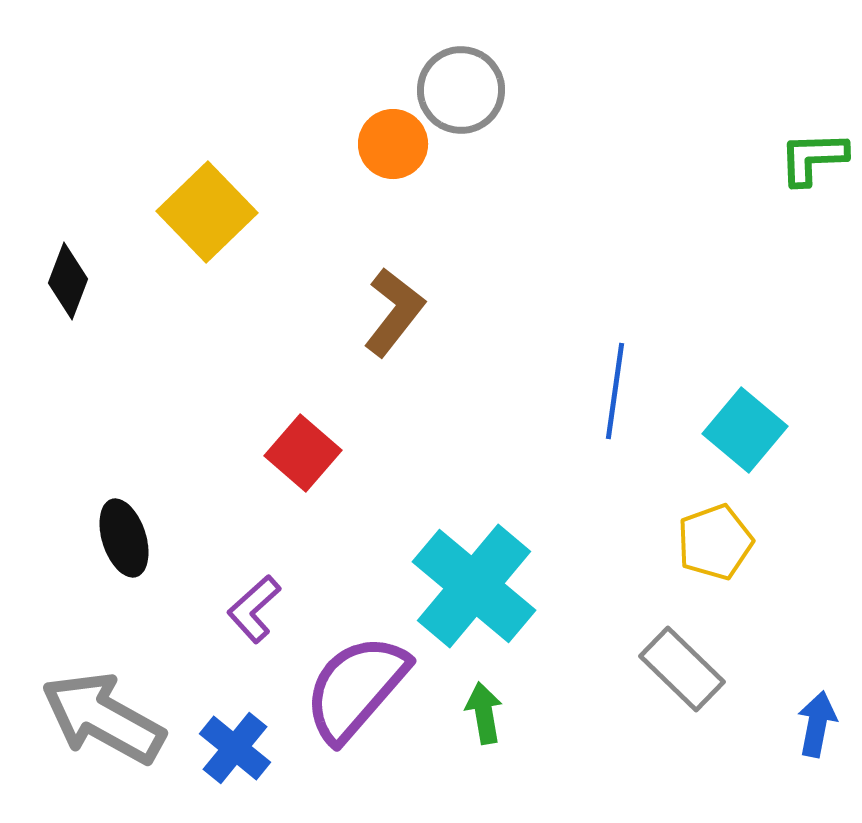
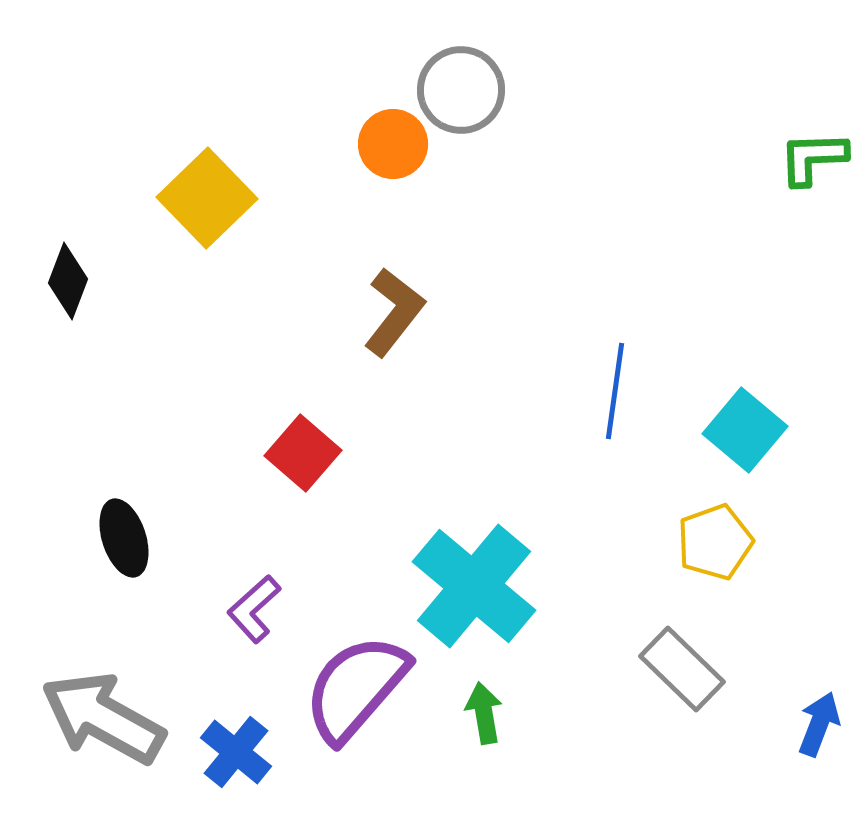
yellow square: moved 14 px up
blue arrow: moved 2 px right; rotated 10 degrees clockwise
blue cross: moved 1 px right, 4 px down
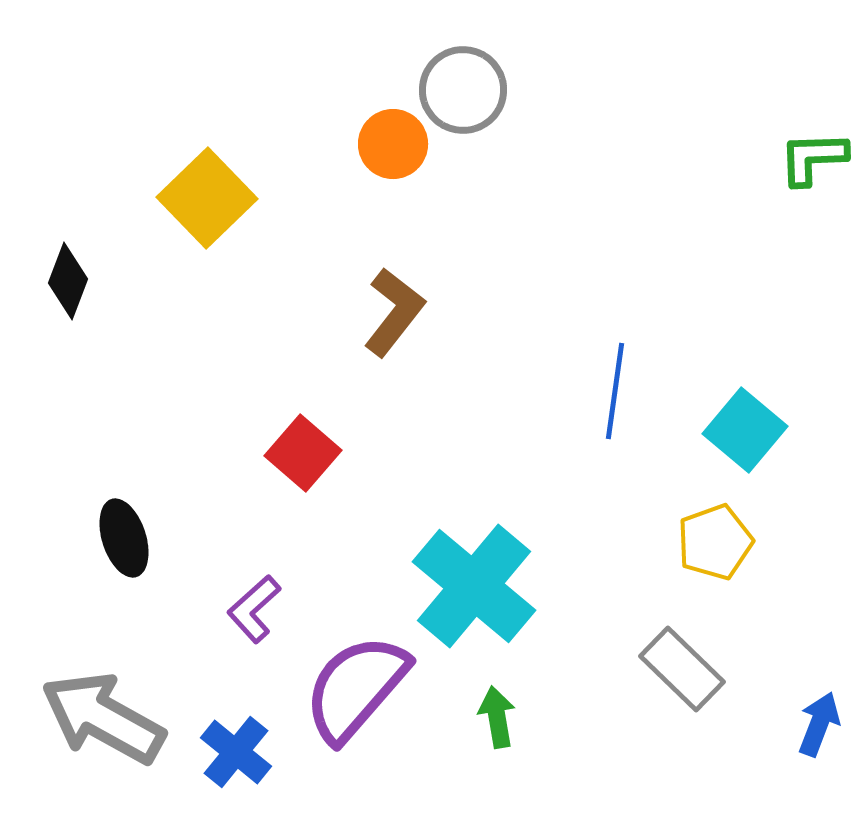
gray circle: moved 2 px right
green arrow: moved 13 px right, 4 px down
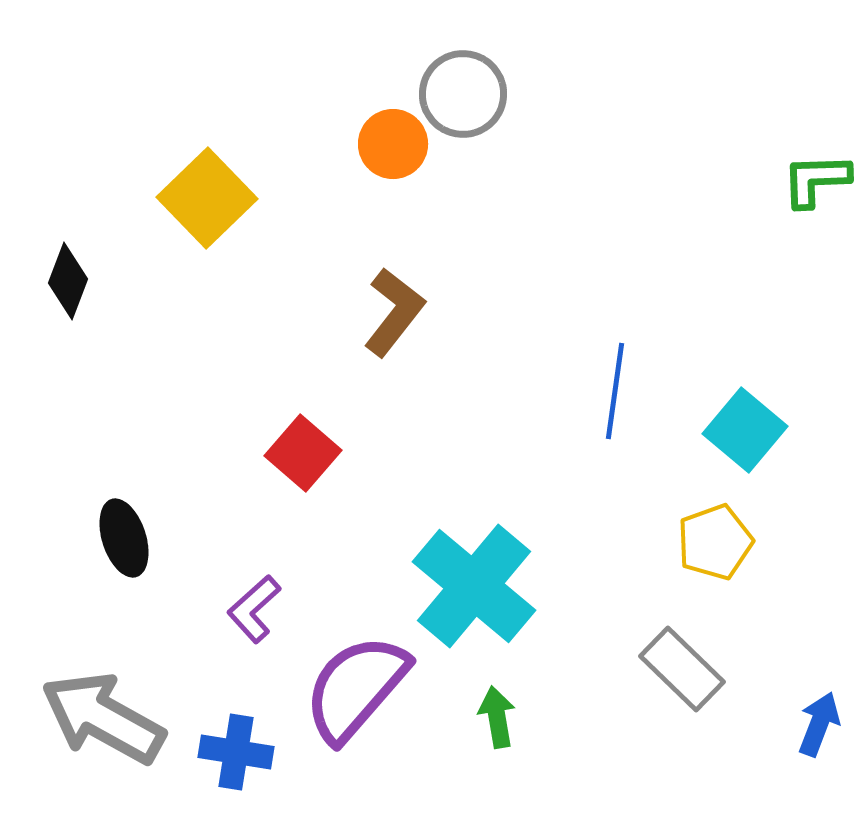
gray circle: moved 4 px down
green L-shape: moved 3 px right, 22 px down
blue cross: rotated 30 degrees counterclockwise
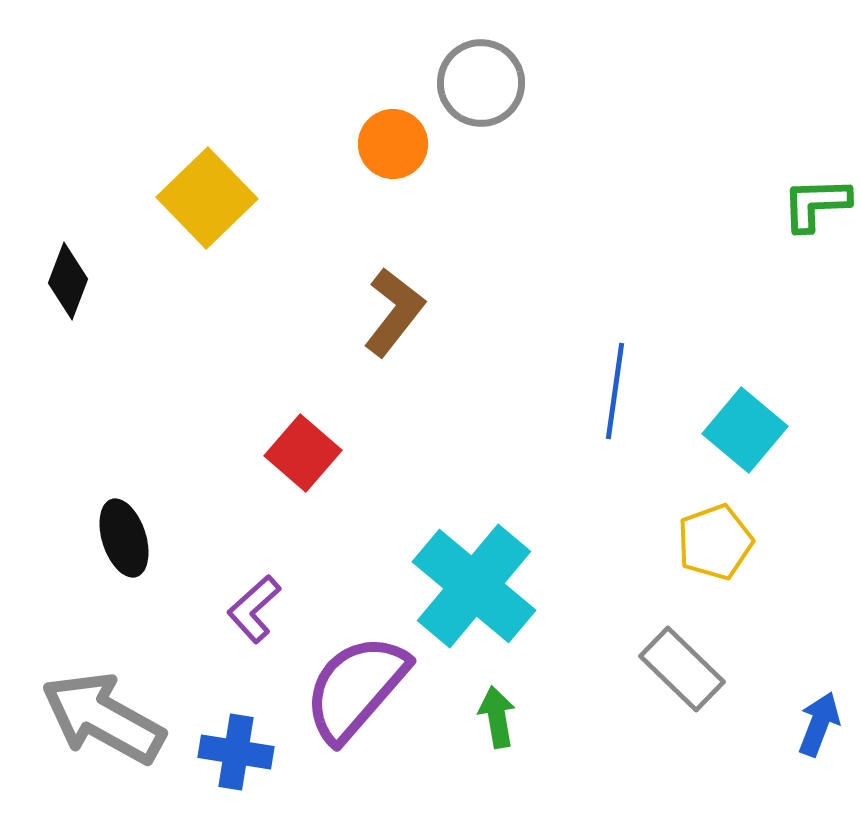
gray circle: moved 18 px right, 11 px up
green L-shape: moved 24 px down
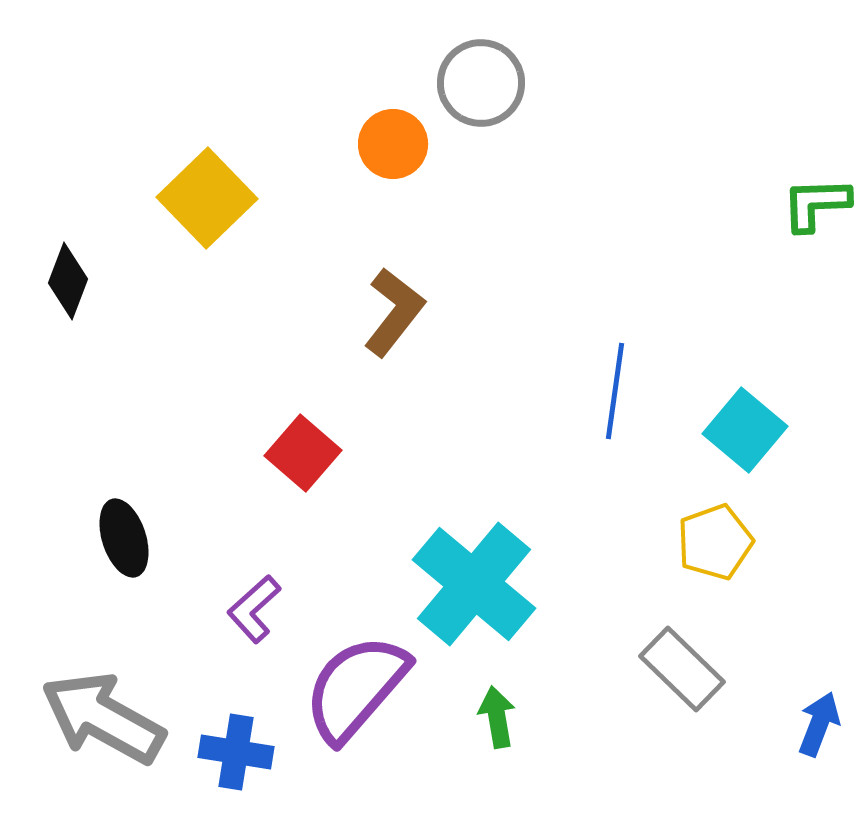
cyan cross: moved 2 px up
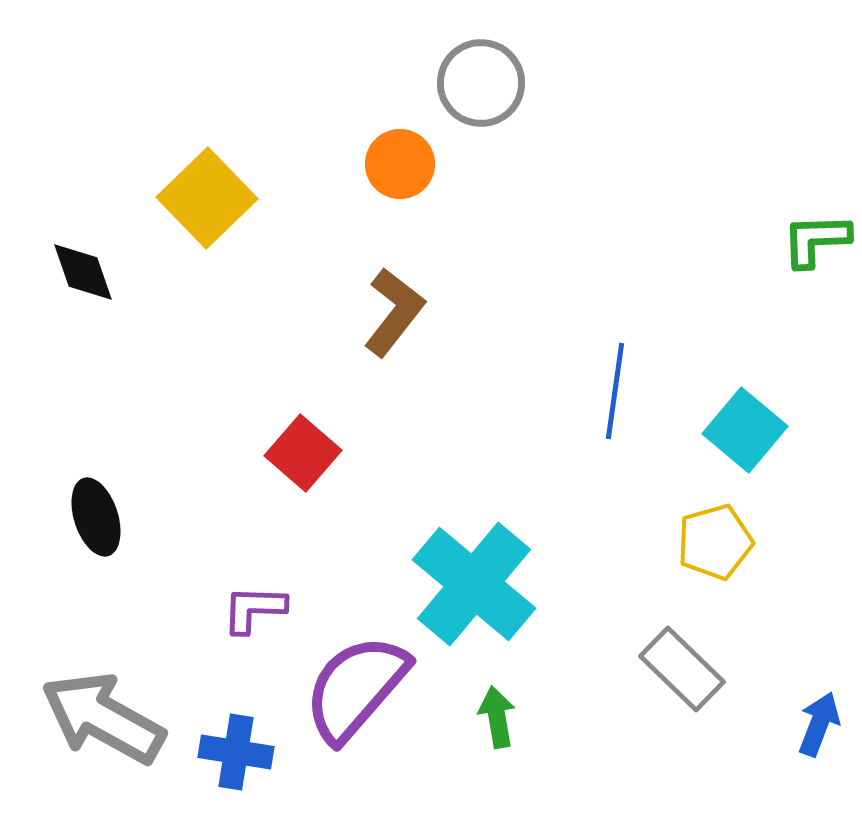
orange circle: moved 7 px right, 20 px down
green L-shape: moved 36 px down
black diamond: moved 15 px right, 9 px up; rotated 40 degrees counterclockwise
black ellipse: moved 28 px left, 21 px up
yellow pentagon: rotated 4 degrees clockwise
purple L-shape: rotated 44 degrees clockwise
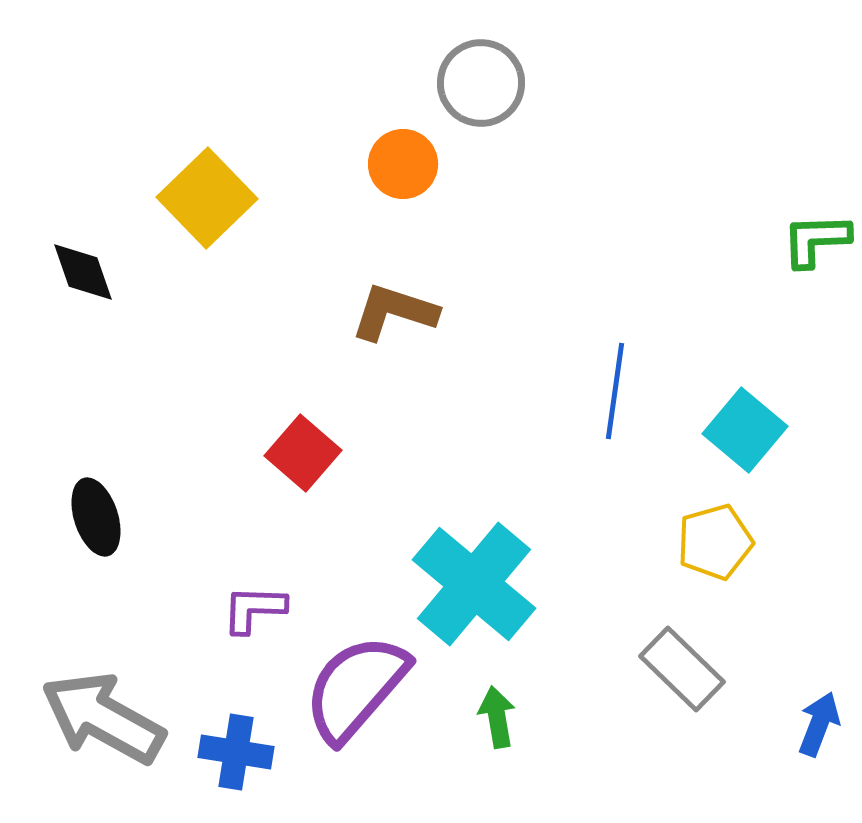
orange circle: moved 3 px right
brown L-shape: rotated 110 degrees counterclockwise
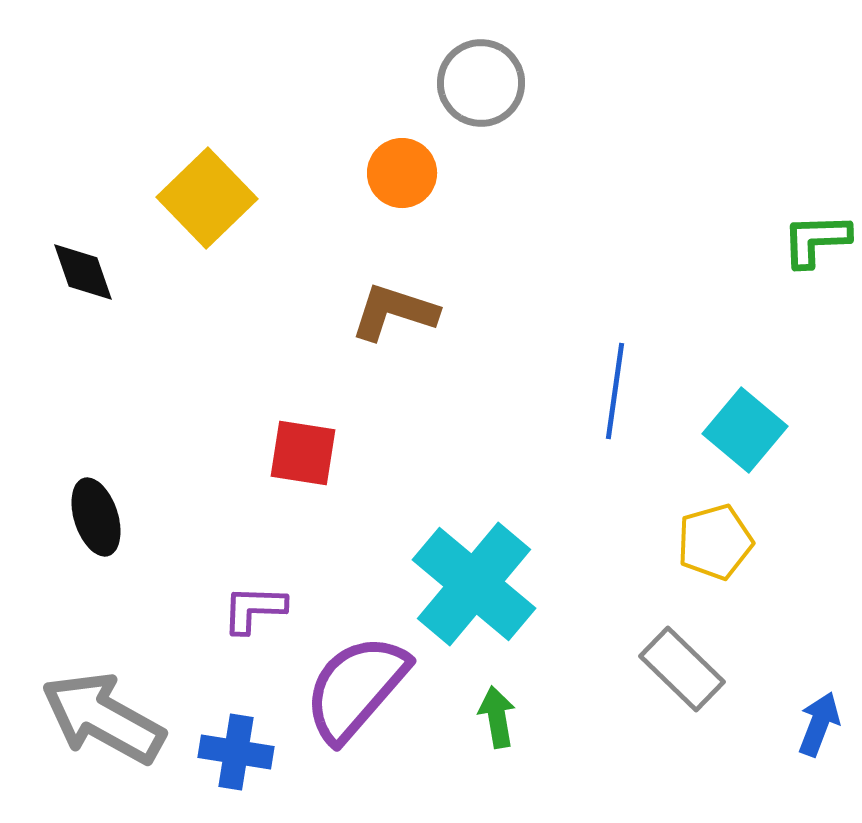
orange circle: moved 1 px left, 9 px down
red square: rotated 32 degrees counterclockwise
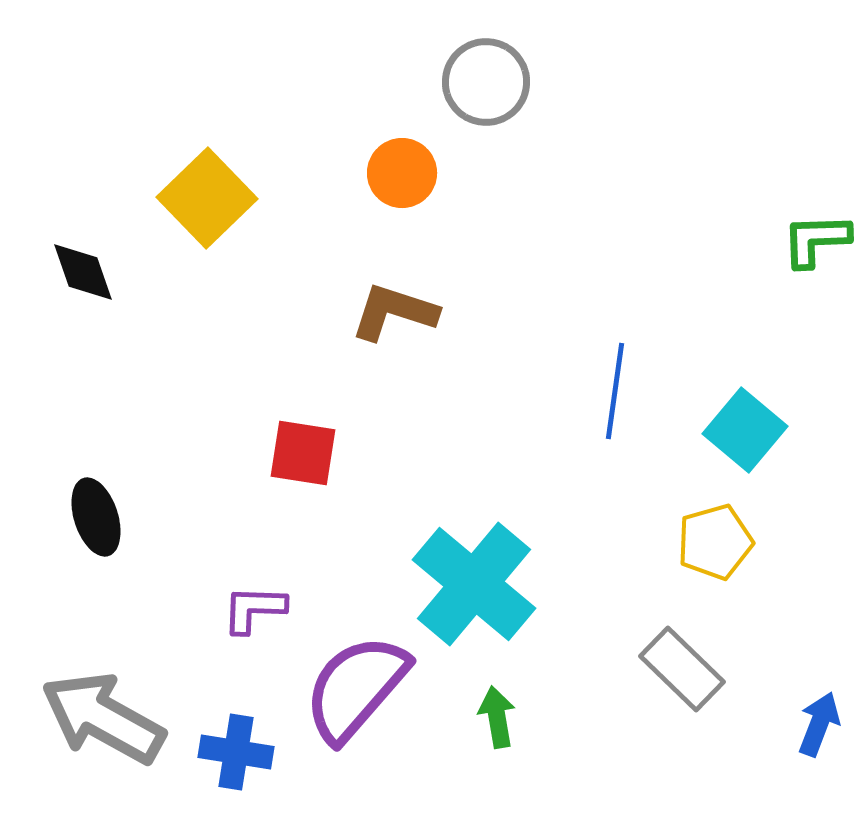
gray circle: moved 5 px right, 1 px up
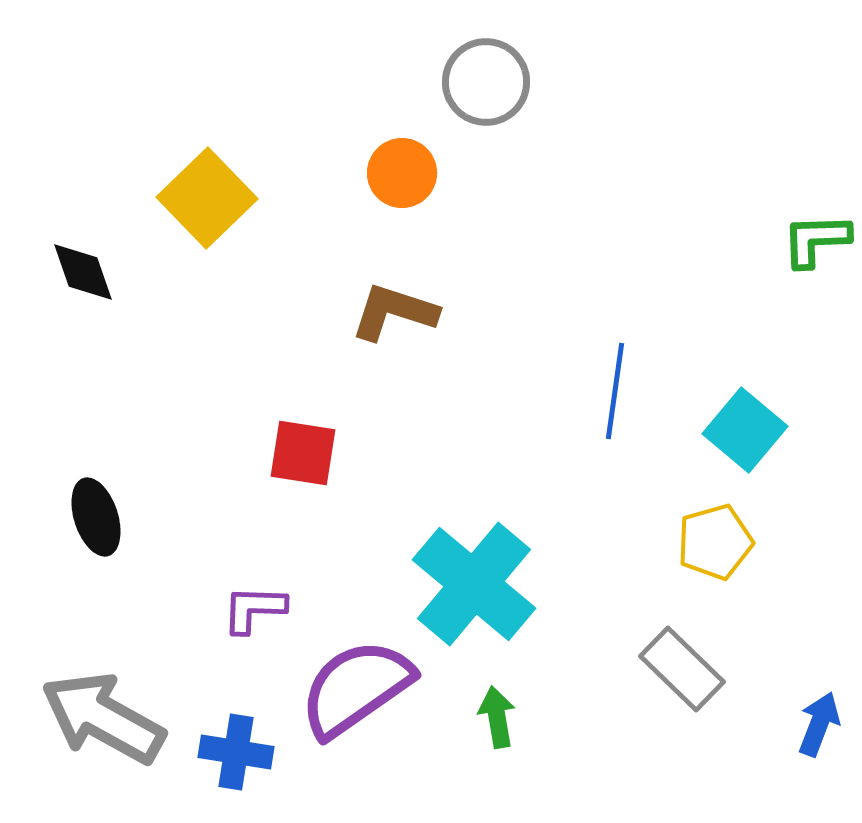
purple semicircle: rotated 14 degrees clockwise
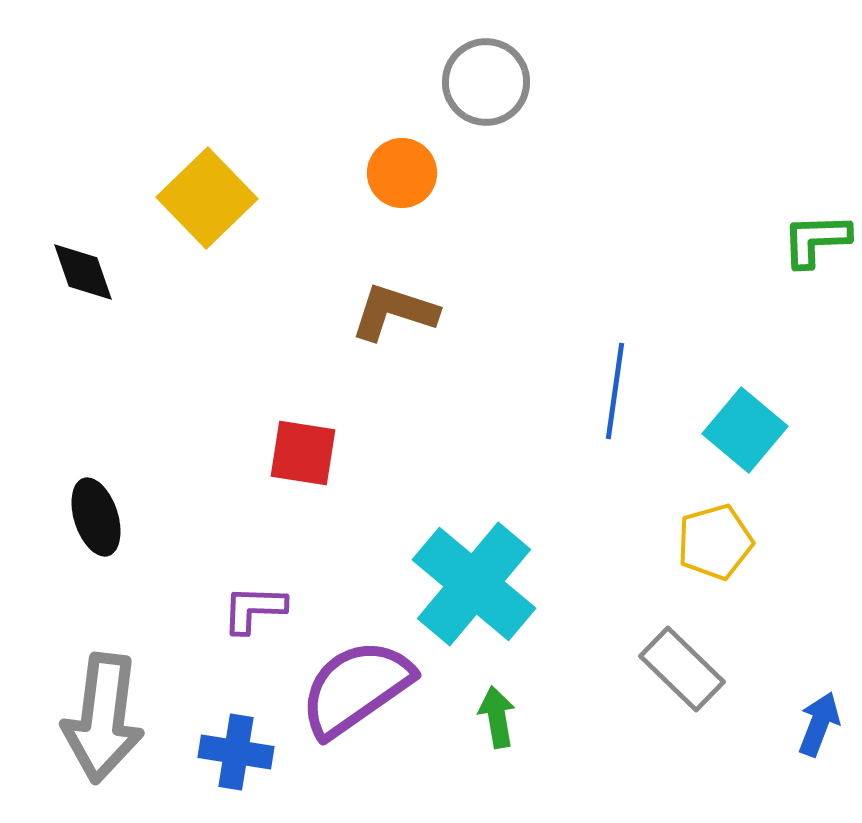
gray arrow: rotated 112 degrees counterclockwise
